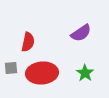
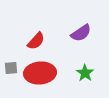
red semicircle: moved 8 px right, 1 px up; rotated 30 degrees clockwise
red ellipse: moved 2 px left
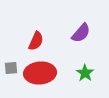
purple semicircle: rotated 15 degrees counterclockwise
red semicircle: rotated 18 degrees counterclockwise
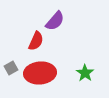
purple semicircle: moved 26 px left, 12 px up
gray square: rotated 24 degrees counterclockwise
